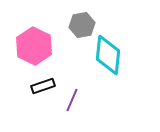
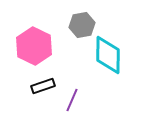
cyan diamond: rotated 6 degrees counterclockwise
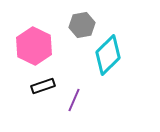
cyan diamond: rotated 45 degrees clockwise
purple line: moved 2 px right
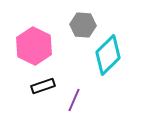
gray hexagon: moved 1 px right; rotated 15 degrees clockwise
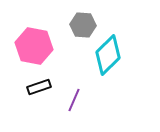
pink hexagon: rotated 15 degrees counterclockwise
black rectangle: moved 4 px left, 1 px down
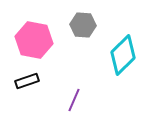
pink hexagon: moved 6 px up
cyan diamond: moved 15 px right
black rectangle: moved 12 px left, 6 px up
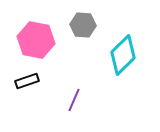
pink hexagon: moved 2 px right
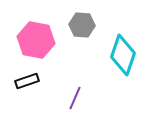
gray hexagon: moved 1 px left
cyan diamond: rotated 27 degrees counterclockwise
purple line: moved 1 px right, 2 px up
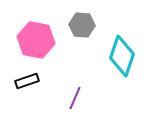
cyan diamond: moved 1 px left, 1 px down
